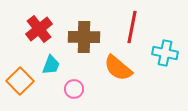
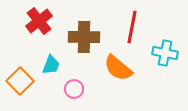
red cross: moved 8 px up
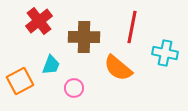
orange square: rotated 16 degrees clockwise
pink circle: moved 1 px up
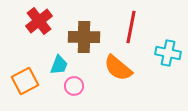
red line: moved 1 px left
cyan cross: moved 3 px right
cyan trapezoid: moved 8 px right
orange square: moved 5 px right
pink circle: moved 2 px up
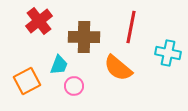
orange square: moved 2 px right
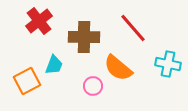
red line: moved 2 px right, 1 px down; rotated 52 degrees counterclockwise
cyan cross: moved 11 px down
cyan trapezoid: moved 5 px left
pink circle: moved 19 px right
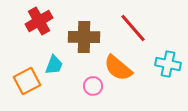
red cross: rotated 8 degrees clockwise
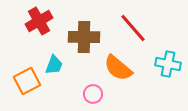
pink circle: moved 8 px down
